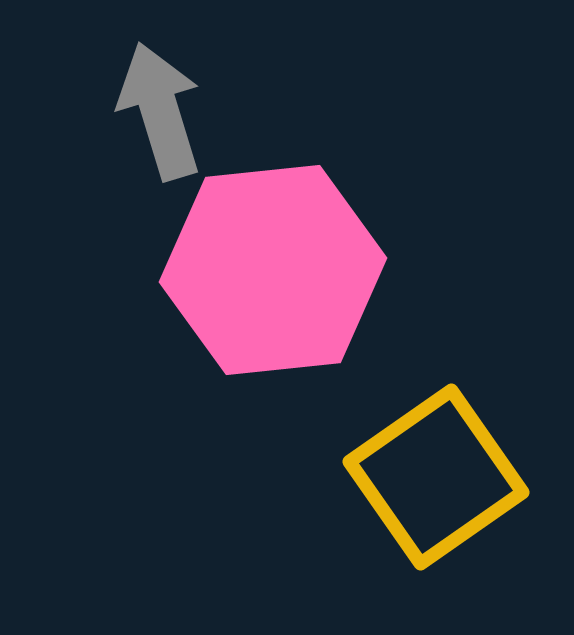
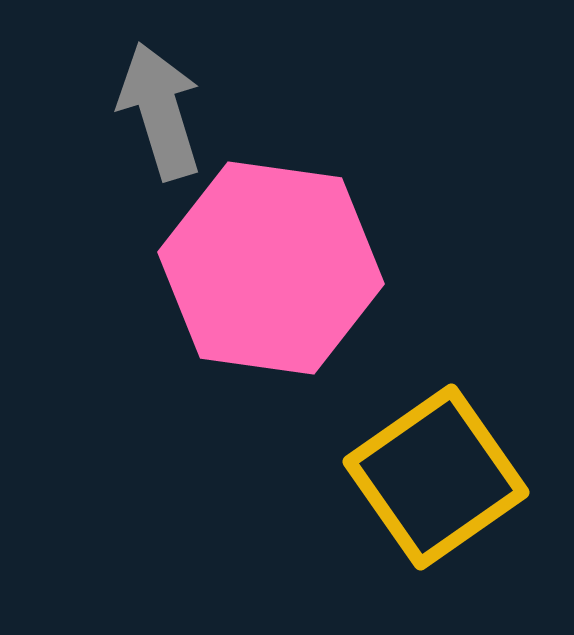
pink hexagon: moved 2 px left, 2 px up; rotated 14 degrees clockwise
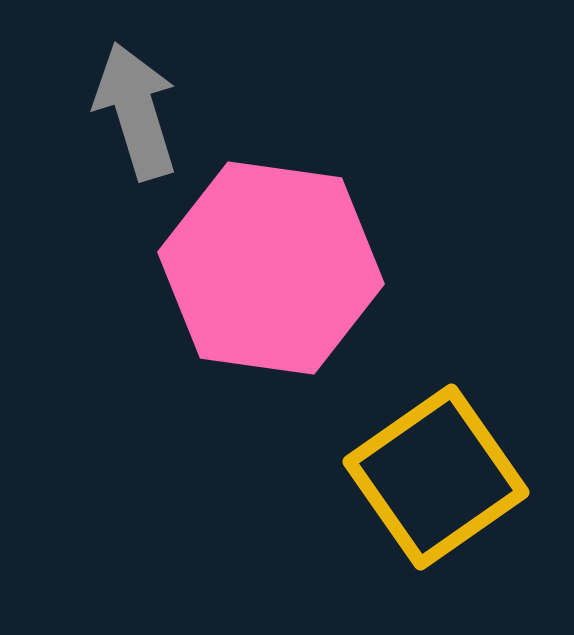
gray arrow: moved 24 px left
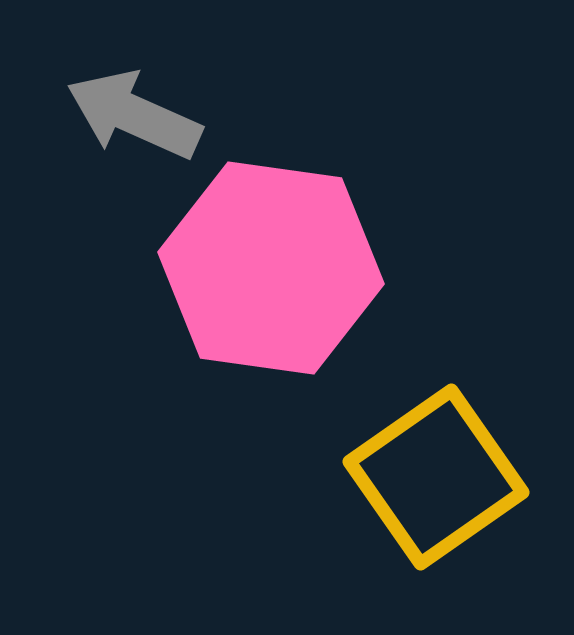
gray arrow: moved 2 px left, 4 px down; rotated 49 degrees counterclockwise
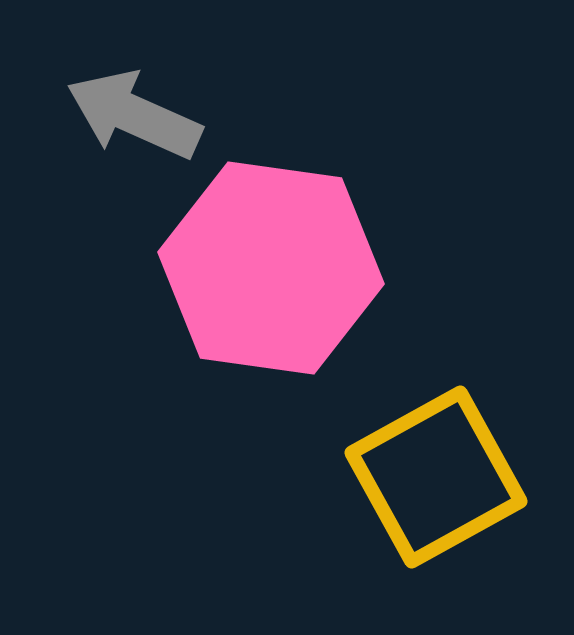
yellow square: rotated 6 degrees clockwise
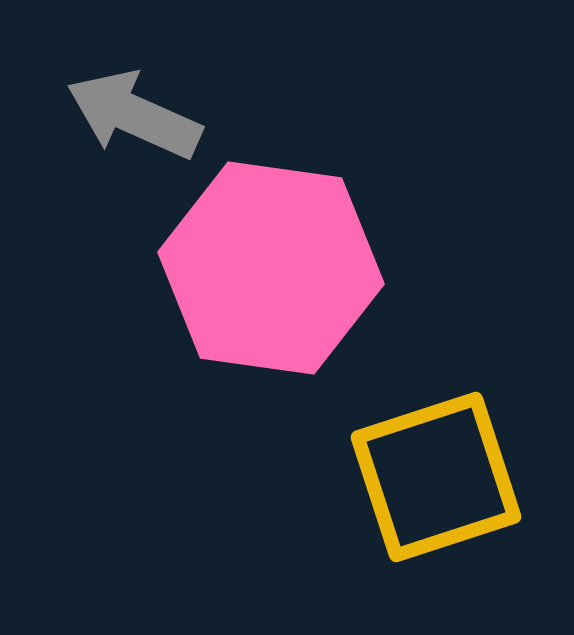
yellow square: rotated 11 degrees clockwise
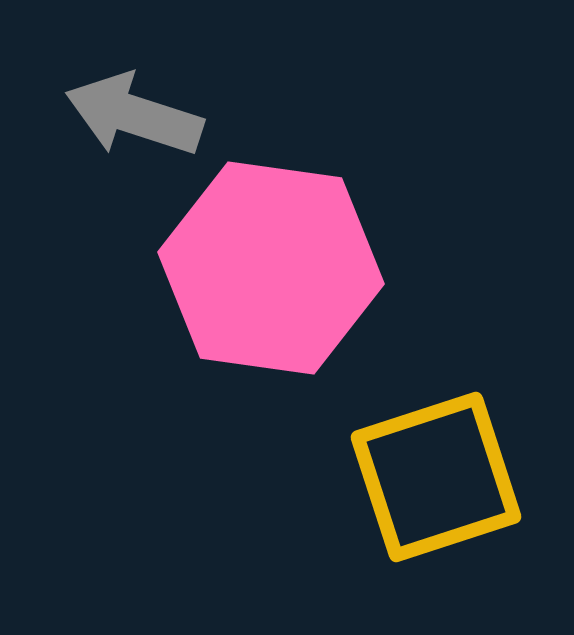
gray arrow: rotated 6 degrees counterclockwise
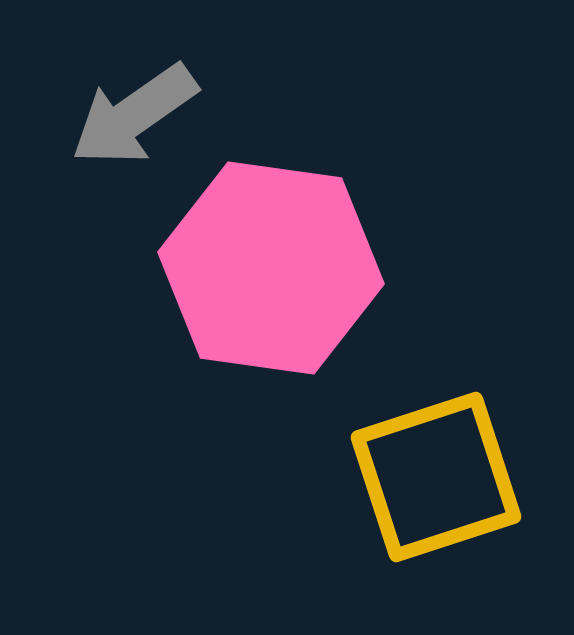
gray arrow: rotated 53 degrees counterclockwise
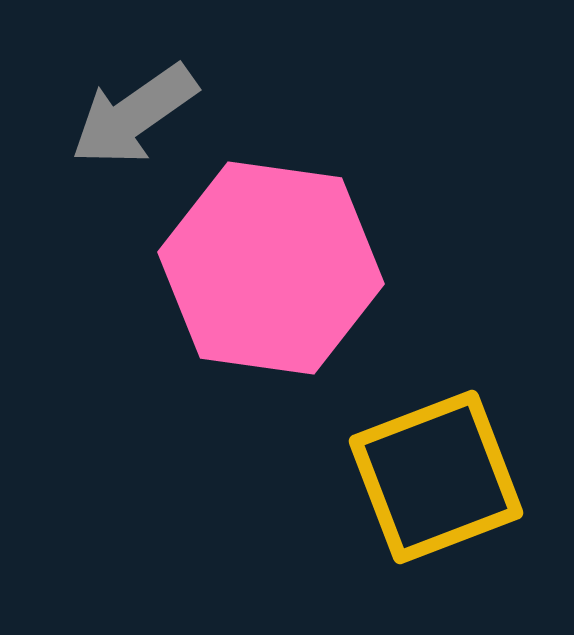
yellow square: rotated 3 degrees counterclockwise
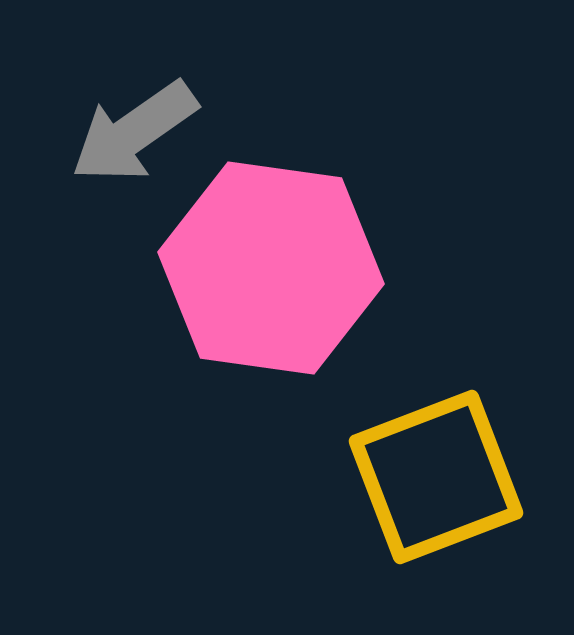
gray arrow: moved 17 px down
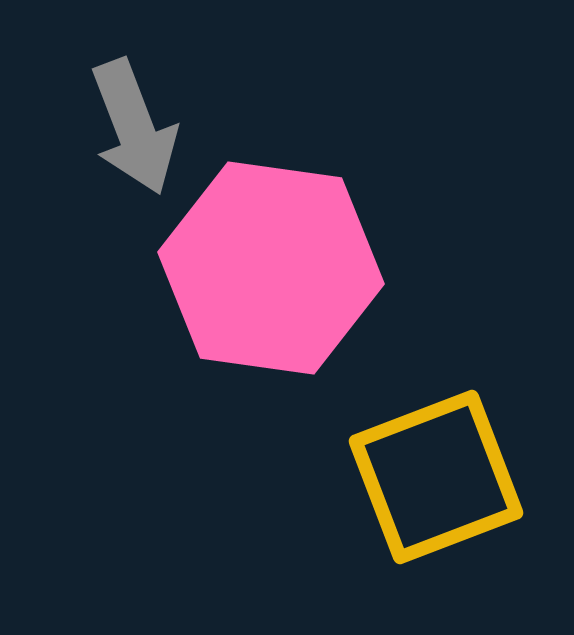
gray arrow: moved 5 px up; rotated 76 degrees counterclockwise
